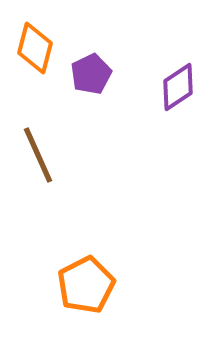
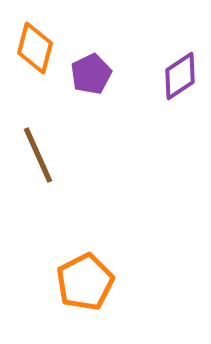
purple diamond: moved 2 px right, 11 px up
orange pentagon: moved 1 px left, 3 px up
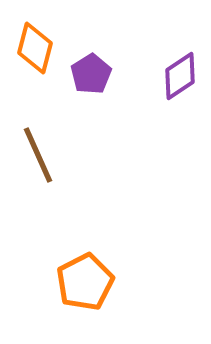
purple pentagon: rotated 6 degrees counterclockwise
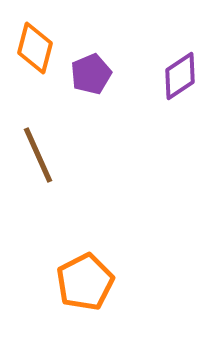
purple pentagon: rotated 9 degrees clockwise
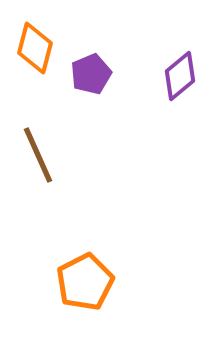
purple diamond: rotated 6 degrees counterclockwise
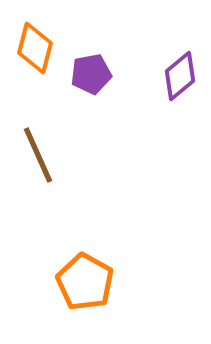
purple pentagon: rotated 12 degrees clockwise
orange pentagon: rotated 16 degrees counterclockwise
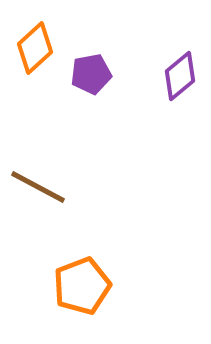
orange diamond: rotated 33 degrees clockwise
brown line: moved 32 px down; rotated 38 degrees counterclockwise
orange pentagon: moved 3 px left, 4 px down; rotated 22 degrees clockwise
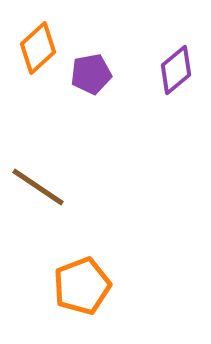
orange diamond: moved 3 px right
purple diamond: moved 4 px left, 6 px up
brown line: rotated 6 degrees clockwise
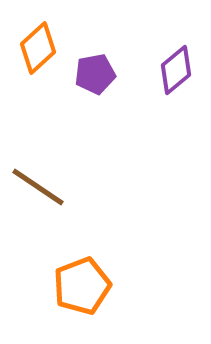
purple pentagon: moved 4 px right
